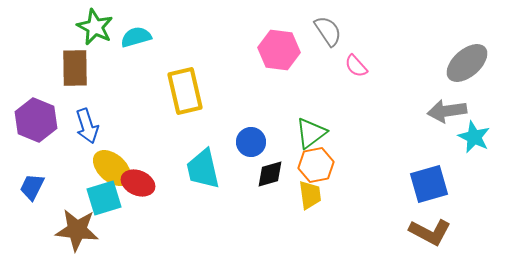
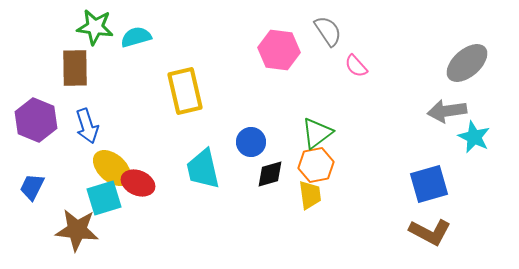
green star: rotated 18 degrees counterclockwise
green triangle: moved 6 px right
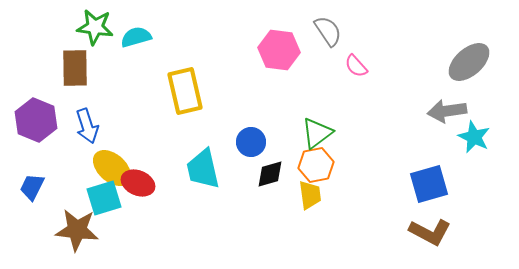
gray ellipse: moved 2 px right, 1 px up
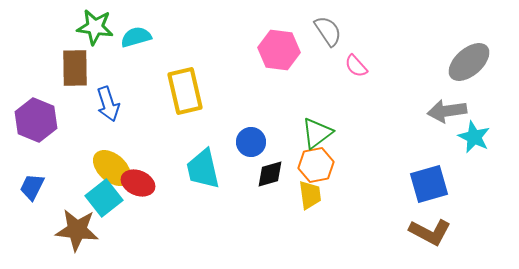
blue arrow: moved 21 px right, 22 px up
cyan square: rotated 21 degrees counterclockwise
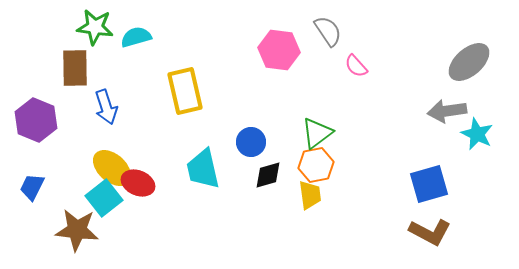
blue arrow: moved 2 px left, 3 px down
cyan star: moved 3 px right, 3 px up
black diamond: moved 2 px left, 1 px down
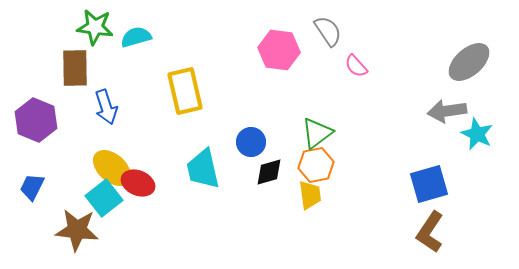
black diamond: moved 1 px right, 3 px up
brown L-shape: rotated 96 degrees clockwise
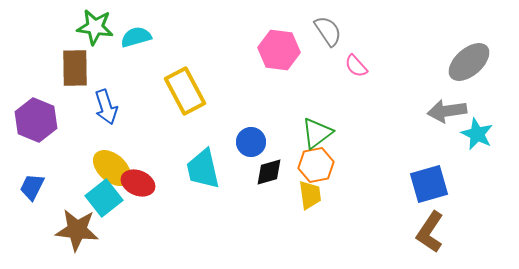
yellow rectangle: rotated 15 degrees counterclockwise
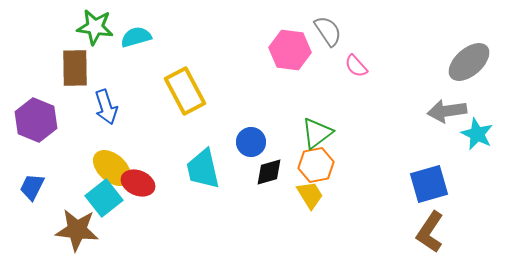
pink hexagon: moved 11 px right
yellow trapezoid: rotated 24 degrees counterclockwise
